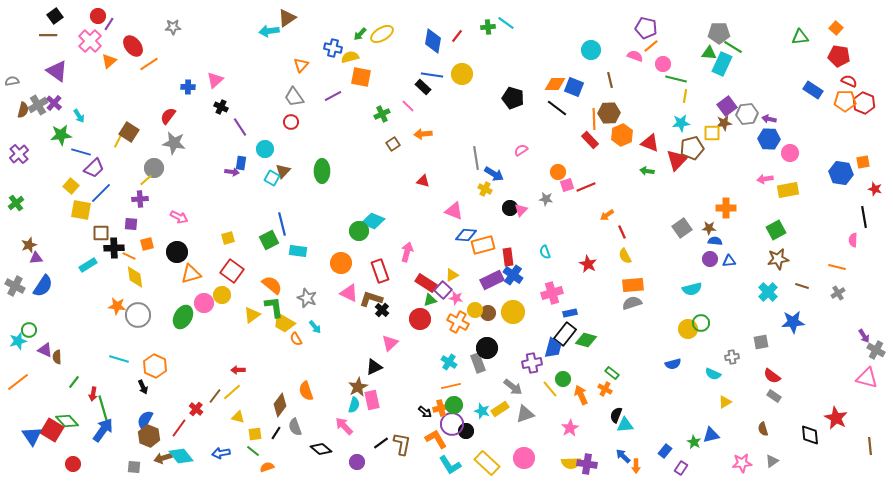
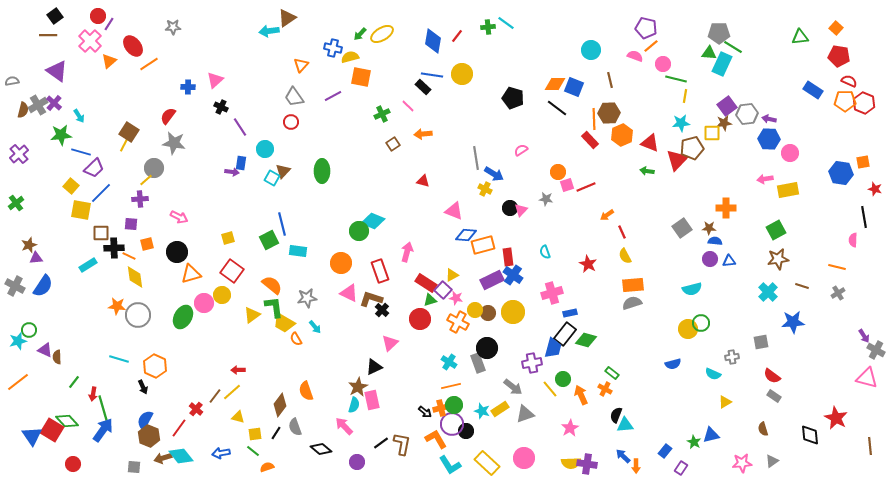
yellow line at (118, 141): moved 6 px right, 4 px down
gray star at (307, 298): rotated 30 degrees counterclockwise
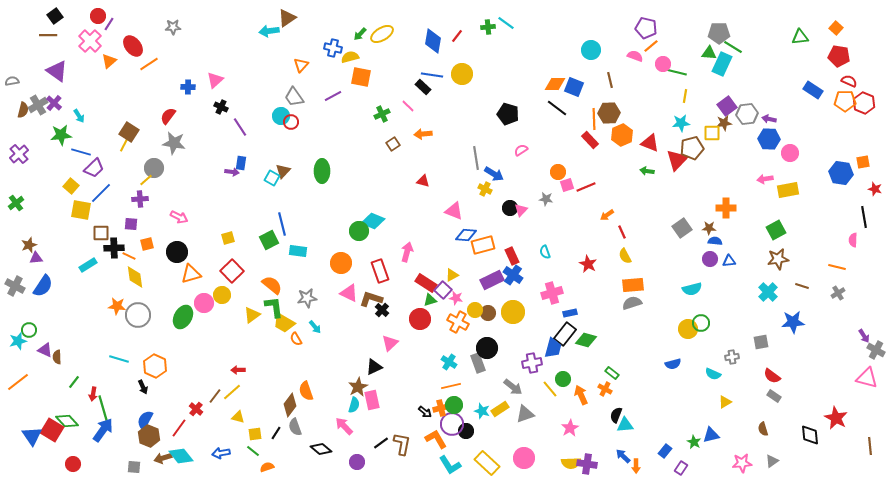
green line at (676, 79): moved 7 px up
black pentagon at (513, 98): moved 5 px left, 16 px down
cyan circle at (265, 149): moved 16 px right, 33 px up
red rectangle at (508, 257): moved 4 px right, 1 px up; rotated 18 degrees counterclockwise
red square at (232, 271): rotated 10 degrees clockwise
brown diamond at (280, 405): moved 10 px right
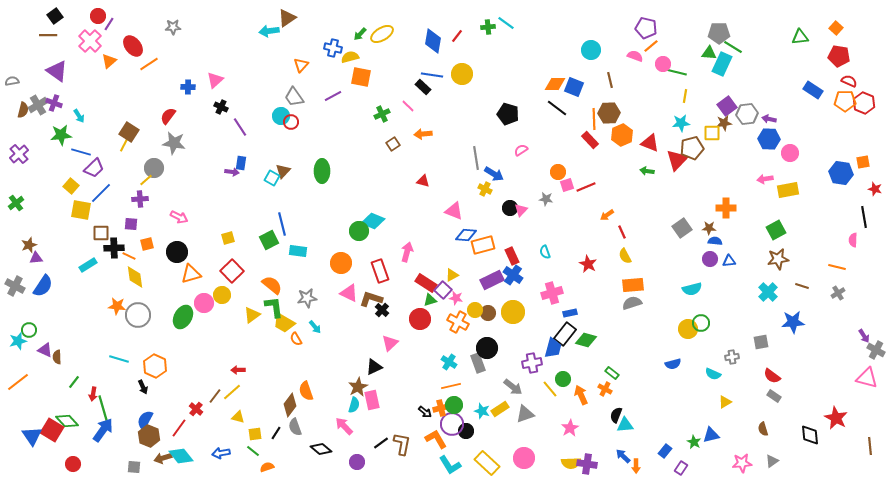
purple cross at (54, 103): rotated 21 degrees counterclockwise
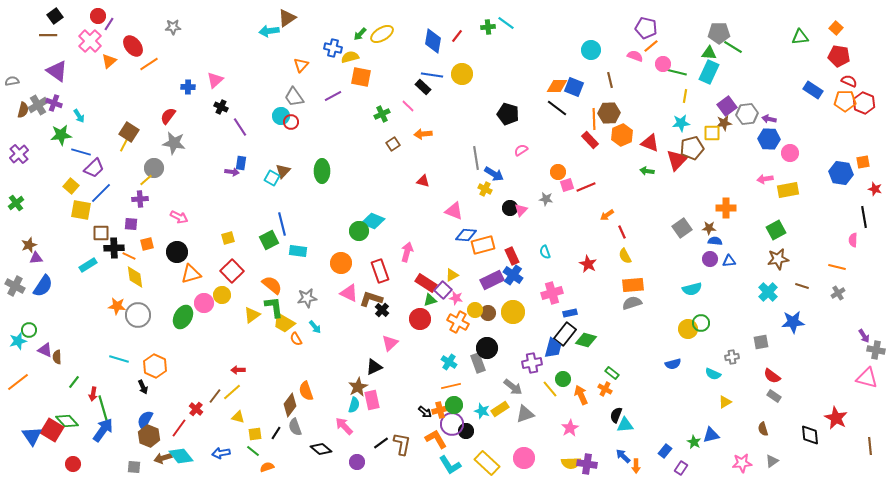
cyan rectangle at (722, 64): moved 13 px left, 8 px down
orange diamond at (555, 84): moved 2 px right, 2 px down
gray cross at (876, 350): rotated 18 degrees counterclockwise
orange cross at (441, 408): moved 1 px left, 2 px down
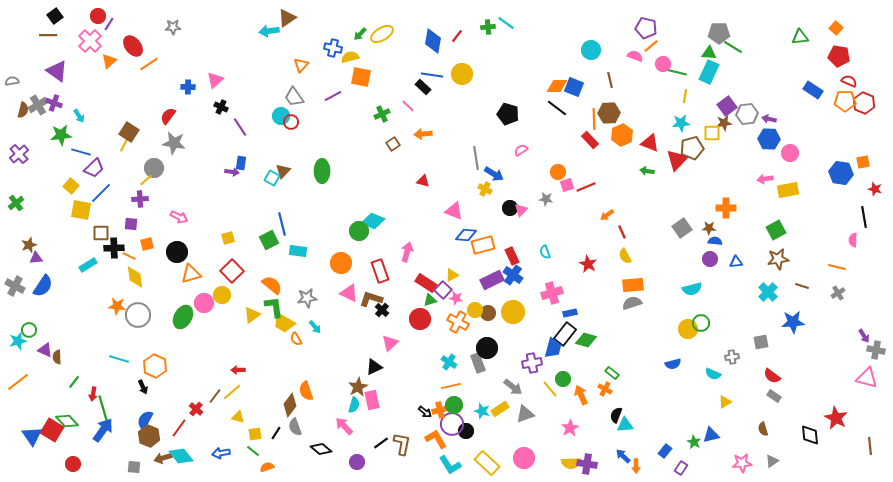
blue triangle at (729, 261): moved 7 px right, 1 px down
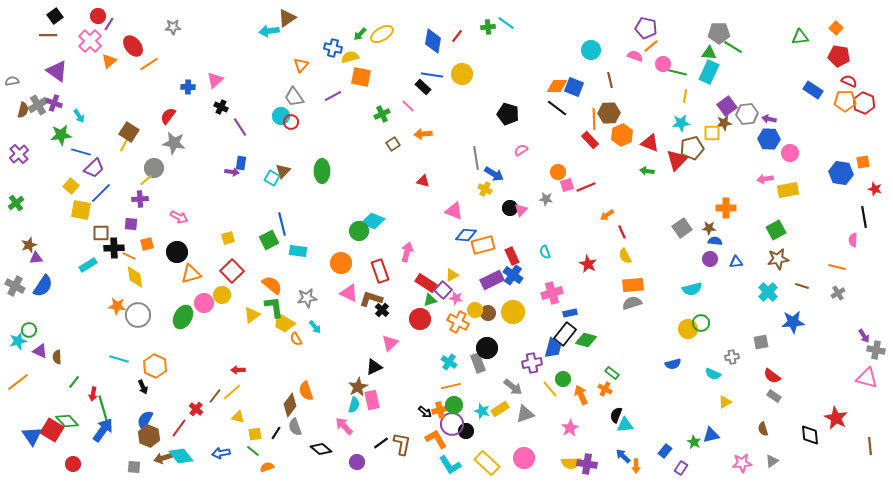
purple triangle at (45, 350): moved 5 px left, 1 px down
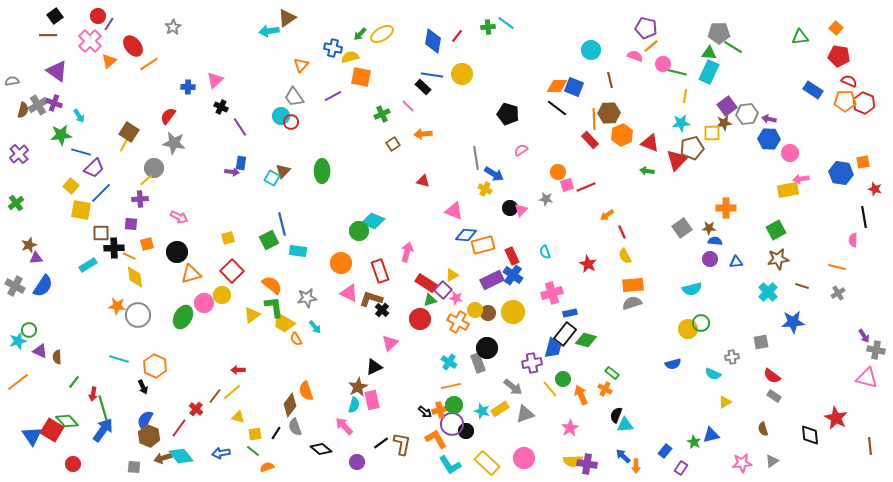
gray star at (173, 27): rotated 28 degrees counterclockwise
pink arrow at (765, 179): moved 36 px right
yellow semicircle at (571, 463): moved 2 px right, 2 px up
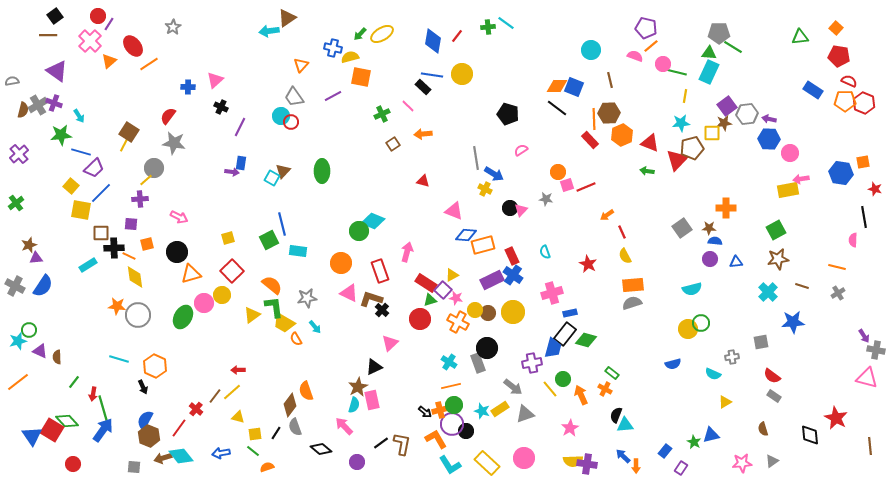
purple line at (240, 127): rotated 60 degrees clockwise
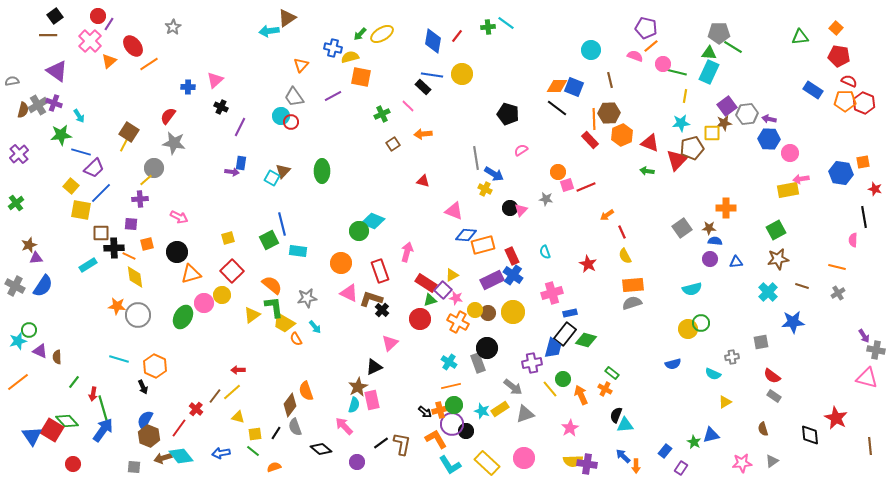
orange semicircle at (267, 467): moved 7 px right
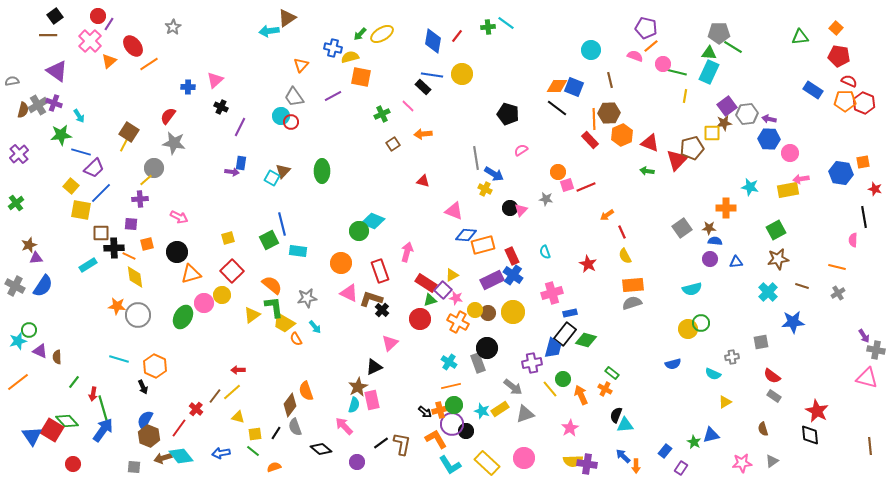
cyan star at (681, 123): moved 69 px right, 64 px down; rotated 18 degrees clockwise
red star at (836, 418): moved 19 px left, 7 px up
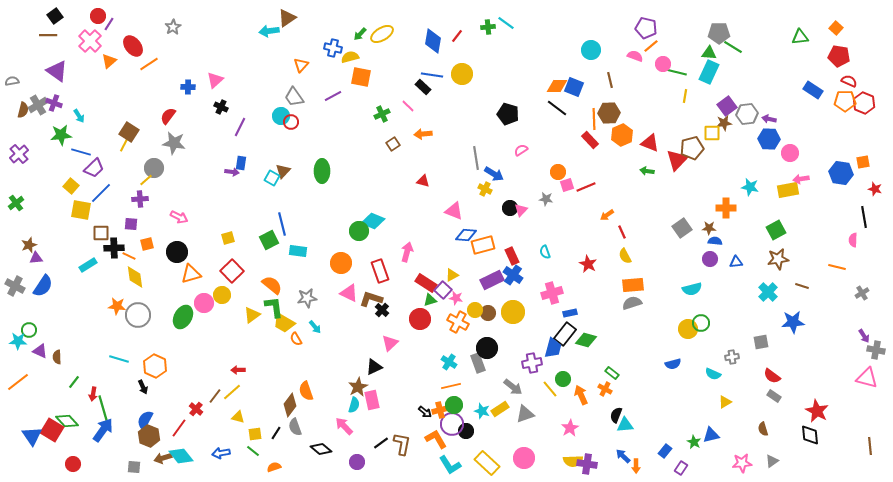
gray cross at (838, 293): moved 24 px right
cyan star at (18, 341): rotated 18 degrees clockwise
